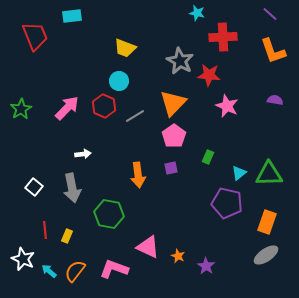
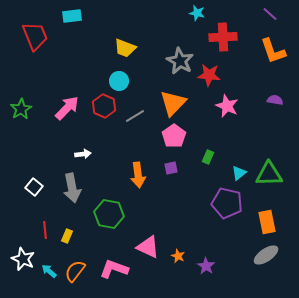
orange rectangle: rotated 30 degrees counterclockwise
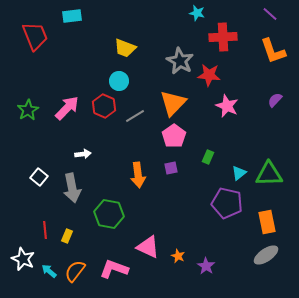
purple semicircle: rotated 56 degrees counterclockwise
green star: moved 7 px right, 1 px down
white square: moved 5 px right, 10 px up
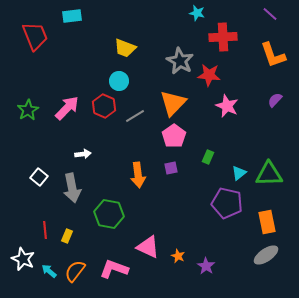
orange L-shape: moved 4 px down
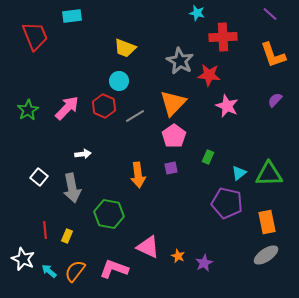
purple star: moved 2 px left, 3 px up; rotated 12 degrees clockwise
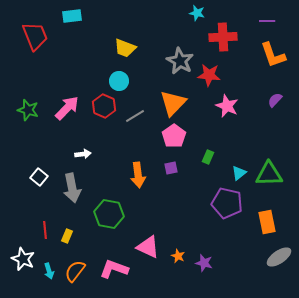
purple line: moved 3 px left, 7 px down; rotated 42 degrees counterclockwise
green star: rotated 25 degrees counterclockwise
gray ellipse: moved 13 px right, 2 px down
purple star: rotated 30 degrees counterclockwise
cyan arrow: rotated 147 degrees counterclockwise
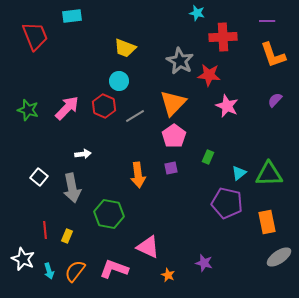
orange star: moved 10 px left, 19 px down
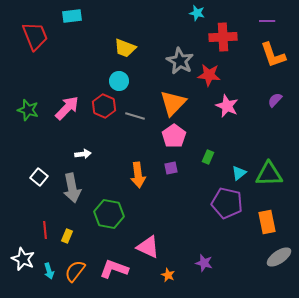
gray line: rotated 48 degrees clockwise
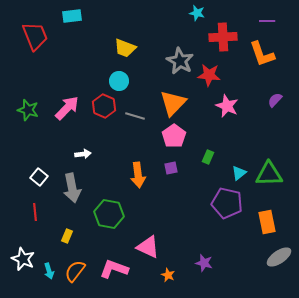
orange L-shape: moved 11 px left, 1 px up
red line: moved 10 px left, 18 px up
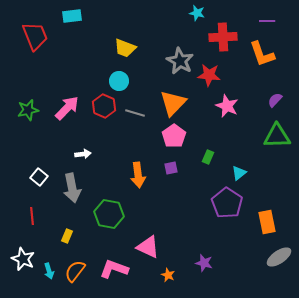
green star: rotated 30 degrees counterclockwise
gray line: moved 3 px up
green triangle: moved 8 px right, 38 px up
purple pentagon: rotated 20 degrees clockwise
red line: moved 3 px left, 4 px down
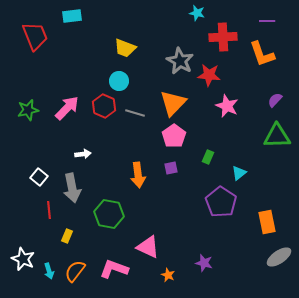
purple pentagon: moved 6 px left, 1 px up
red line: moved 17 px right, 6 px up
